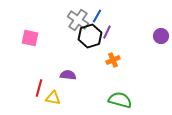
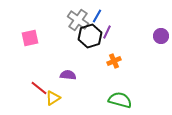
pink square: rotated 24 degrees counterclockwise
orange cross: moved 1 px right, 1 px down
red line: rotated 66 degrees counterclockwise
yellow triangle: rotated 42 degrees counterclockwise
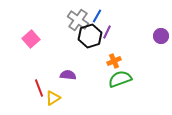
pink square: moved 1 px right, 1 px down; rotated 30 degrees counterclockwise
red line: rotated 30 degrees clockwise
green semicircle: moved 21 px up; rotated 35 degrees counterclockwise
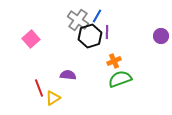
purple line: rotated 24 degrees counterclockwise
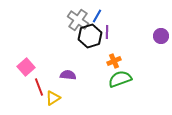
pink square: moved 5 px left, 28 px down
red line: moved 1 px up
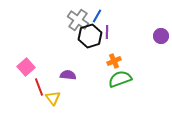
yellow triangle: rotated 35 degrees counterclockwise
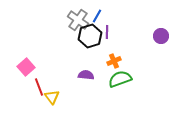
purple semicircle: moved 18 px right
yellow triangle: moved 1 px left, 1 px up
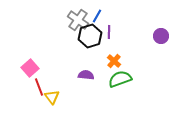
purple line: moved 2 px right
orange cross: rotated 24 degrees counterclockwise
pink square: moved 4 px right, 1 px down
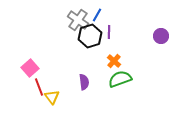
blue line: moved 1 px up
purple semicircle: moved 2 px left, 7 px down; rotated 77 degrees clockwise
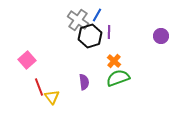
pink square: moved 3 px left, 8 px up
green semicircle: moved 2 px left, 1 px up
